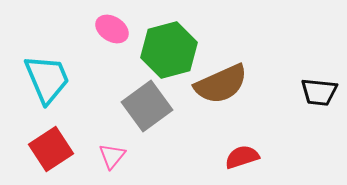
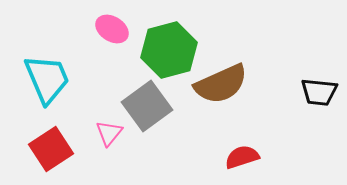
pink triangle: moved 3 px left, 23 px up
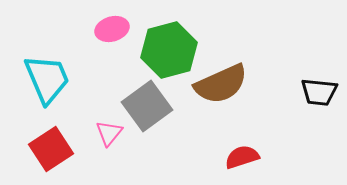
pink ellipse: rotated 48 degrees counterclockwise
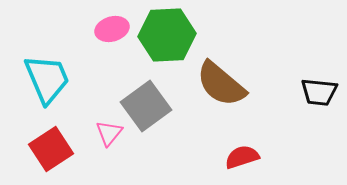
green hexagon: moved 2 px left, 15 px up; rotated 12 degrees clockwise
brown semicircle: rotated 64 degrees clockwise
gray square: moved 1 px left
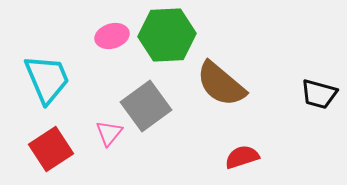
pink ellipse: moved 7 px down
black trapezoid: moved 2 px down; rotated 9 degrees clockwise
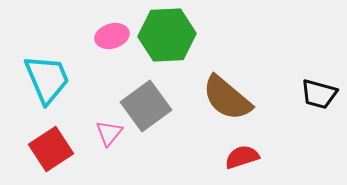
brown semicircle: moved 6 px right, 14 px down
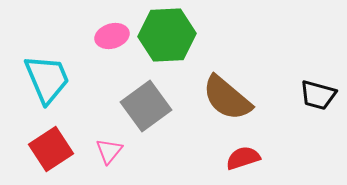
black trapezoid: moved 1 px left, 1 px down
pink triangle: moved 18 px down
red semicircle: moved 1 px right, 1 px down
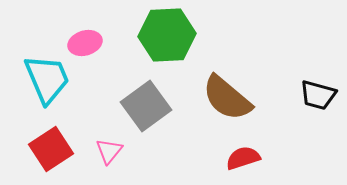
pink ellipse: moved 27 px left, 7 px down
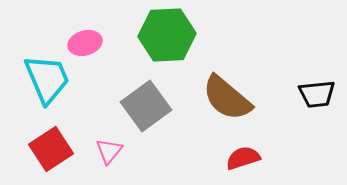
black trapezoid: moved 1 px left, 1 px up; rotated 21 degrees counterclockwise
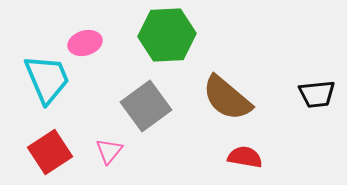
red square: moved 1 px left, 3 px down
red semicircle: moved 2 px right, 1 px up; rotated 28 degrees clockwise
